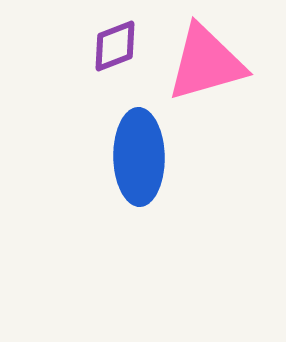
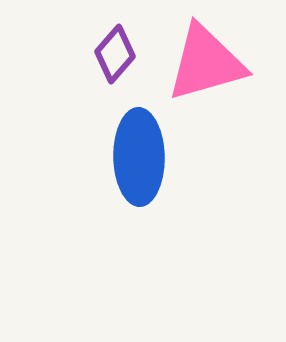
purple diamond: moved 8 px down; rotated 28 degrees counterclockwise
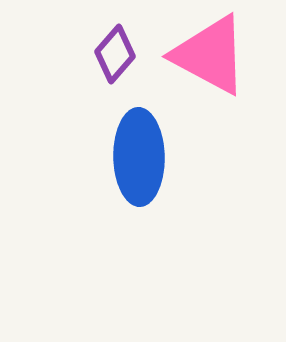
pink triangle: moved 4 px right, 8 px up; rotated 44 degrees clockwise
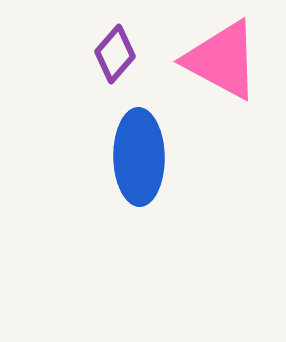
pink triangle: moved 12 px right, 5 px down
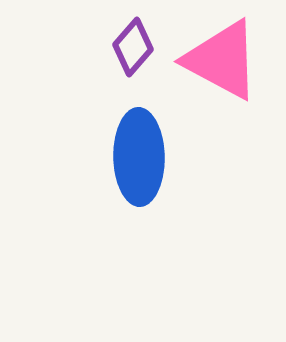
purple diamond: moved 18 px right, 7 px up
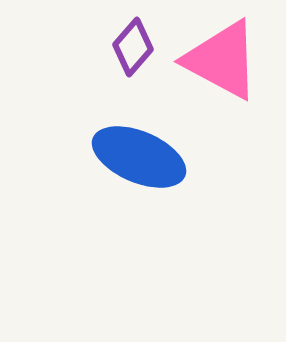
blue ellipse: rotated 66 degrees counterclockwise
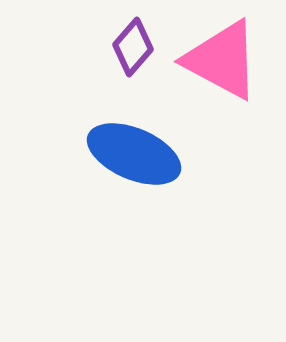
blue ellipse: moved 5 px left, 3 px up
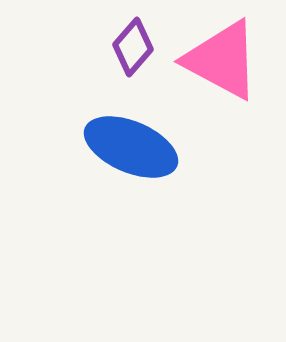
blue ellipse: moved 3 px left, 7 px up
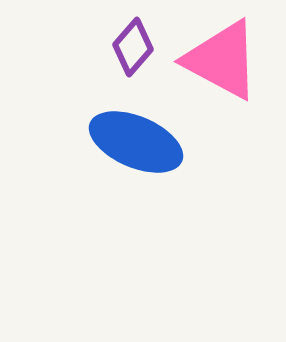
blue ellipse: moved 5 px right, 5 px up
